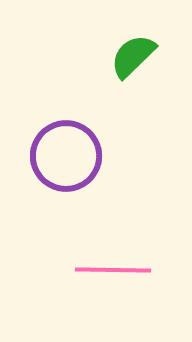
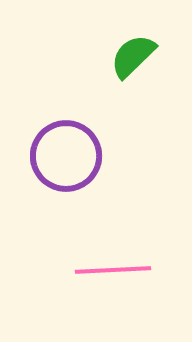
pink line: rotated 4 degrees counterclockwise
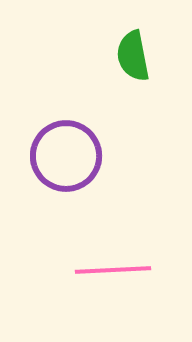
green semicircle: rotated 57 degrees counterclockwise
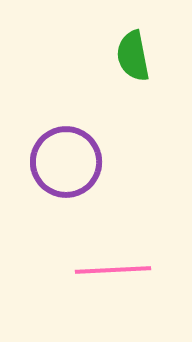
purple circle: moved 6 px down
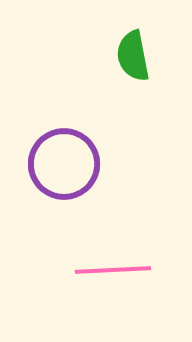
purple circle: moved 2 px left, 2 px down
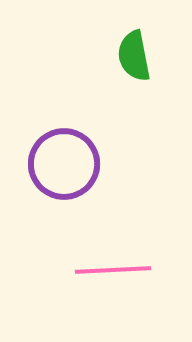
green semicircle: moved 1 px right
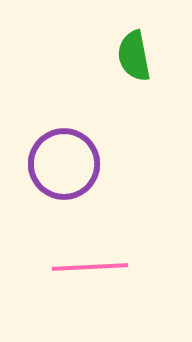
pink line: moved 23 px left, 3 px up
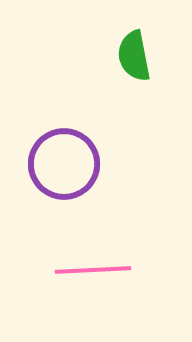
pink line: moved 3 px right, 3 px down
